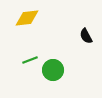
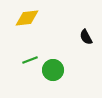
black semicircle: moved 1 px down
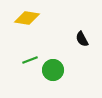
yellow diamond: rotated 15 degrees clockwise
black semicircle: moved 4 px left, 2 px down
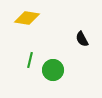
green line: rotated 56 degrees counterclockwise
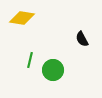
yellow diamond: moved 5 px left
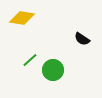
black semicircle: rotated 28 degrees counterclockwise
green line: rotated 35 degrees clockwise
